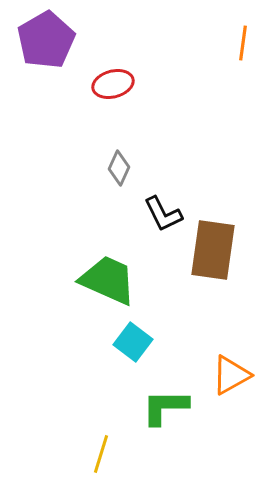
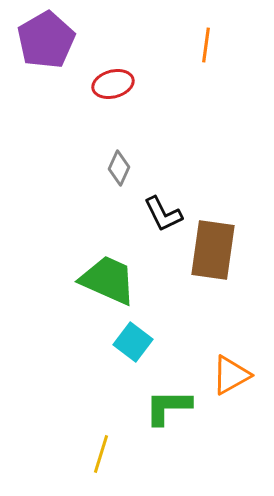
orange line: moved 37 px left, 2 px down
green L-shape: moved 3 px right
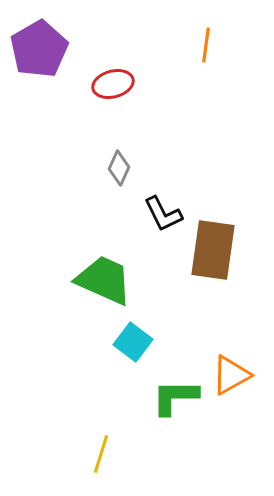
purple pentagon: moved 7 px left, 9 px down
green trapezoid: moved 4 px left
green L-shape: moved 7 px right, 10 px up
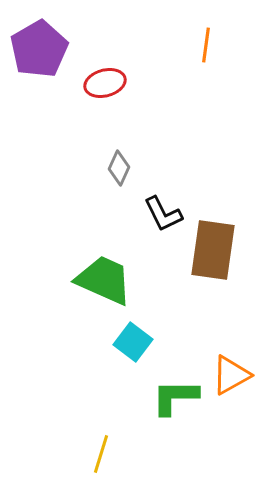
red ellipse: moved 8 px left, 1 px up
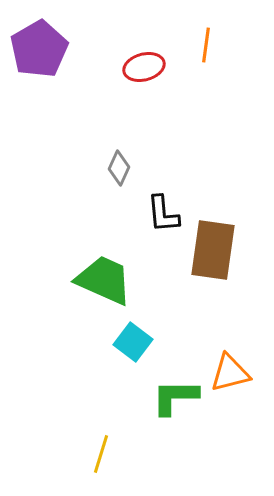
red ellipse: moved 39 px right, 16 px up
black L-shape: rotated 21 degrees clockwise
orange triangle: moved 1 px left, 2 px up; rotated 15 degrees clockwise
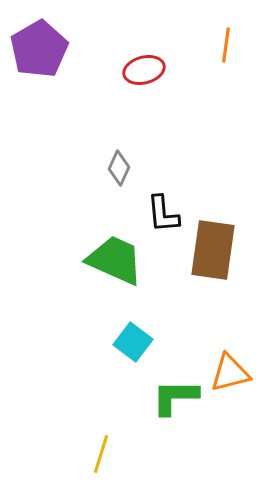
orange line: moved 20 px right
red ellipse: moved 3 px down
green trapezoid: moved 11 px right, 20 px up
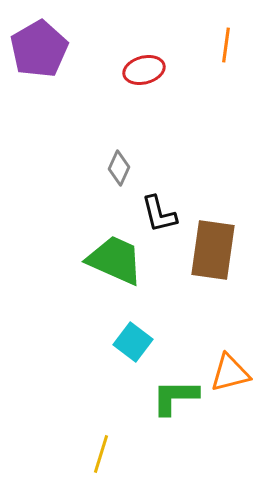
black L-shape: moved 4 px left; rotated 9 degrees counterclockwise
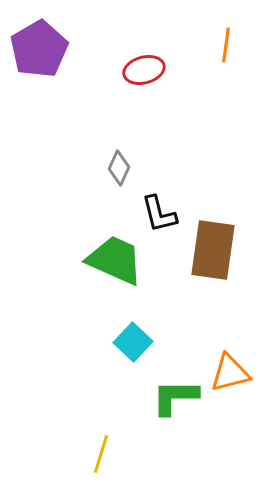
cyan square: rotated 6 degrees clockwise
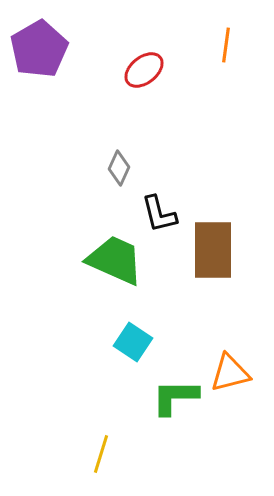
red ellipse: rotated 24 degrees counterclockwise
brown rectangle: rotated 8 degrees counterclockwise
cyan square: rotated 9 degrees counterclockwise
